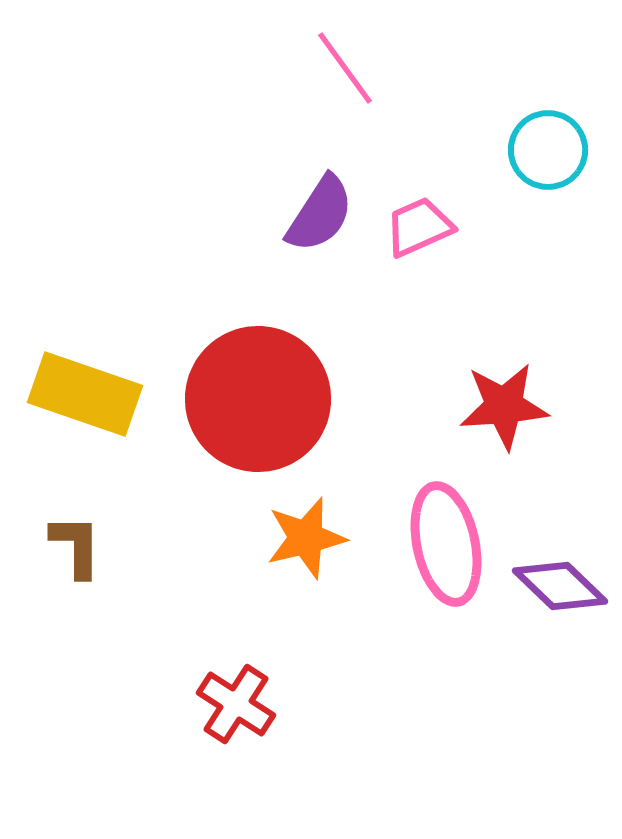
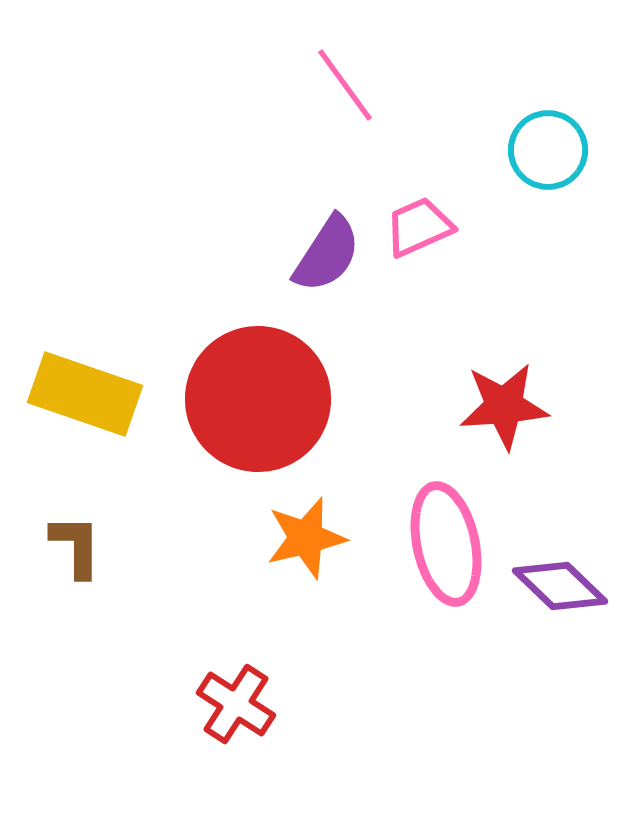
pink line: moved 17 px down
purple semicircle: moved 7 px right, 40 px down
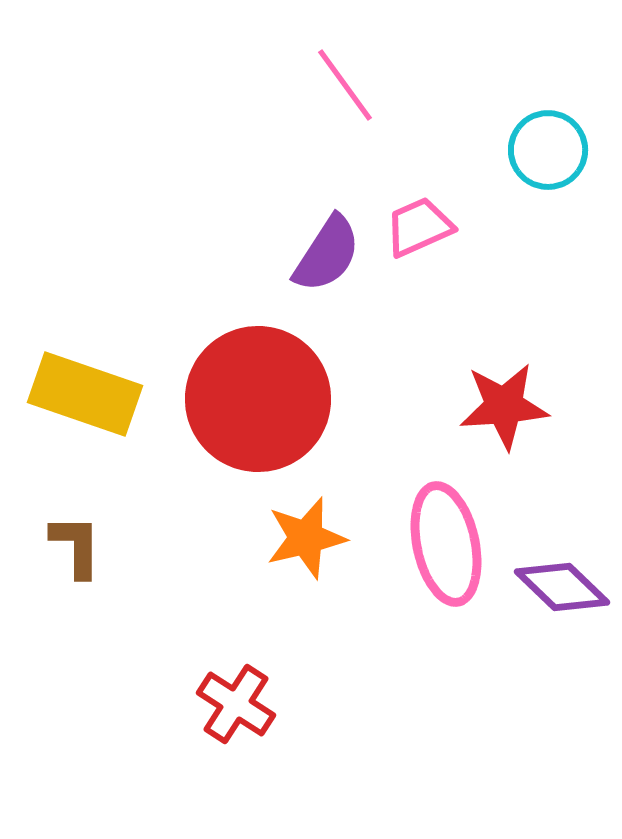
purple diamond: moved 2 px right, 1 px down
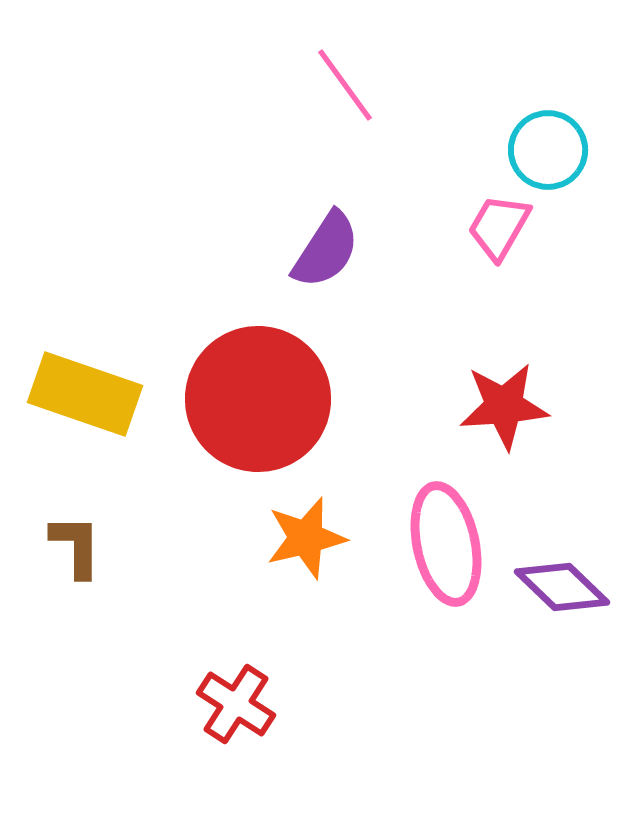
pink trapezoid: moved 80 px right; rotated 36 degrees counterclockwise
purple semicircle: moved 1 px left, 4 px up
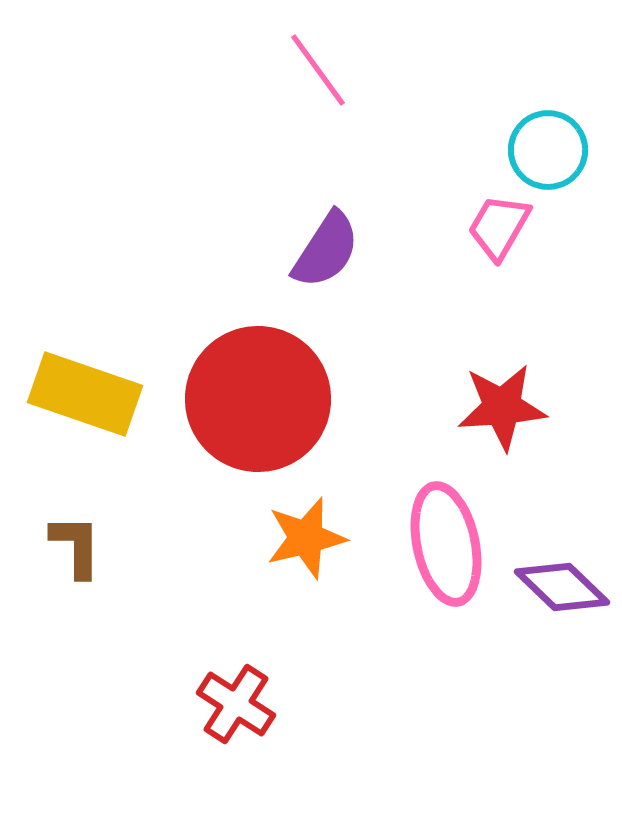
pink line: moved 27 px left, 15 px up
red star: moved 2 px left, 1 px down
